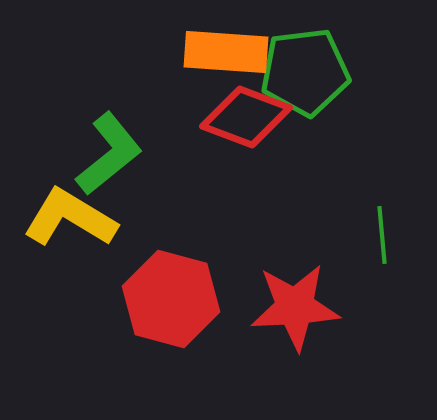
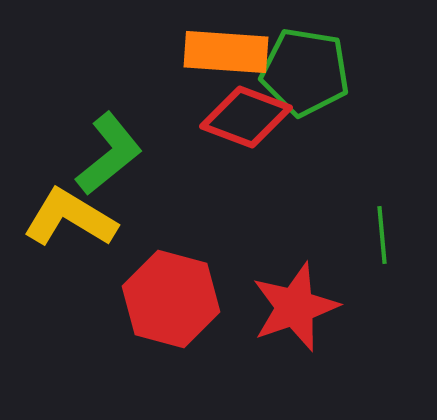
green pentagon: rotated 16 degrees clockwise
red star: rotated 16 degrees counterclockwise
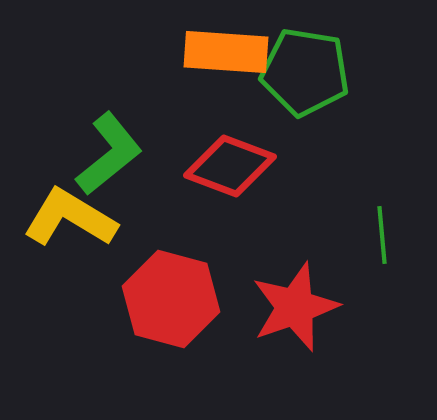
red diamond: moved 16 px left, 49 px down
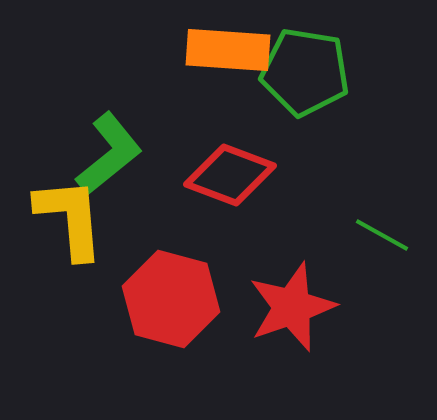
orange rectangle: moved 2 px right, 2 px up
red diamond: moved 9 px down
yellow L-shape: rotated 54 degrees clockwise
green line: rotated 56 degrees counterclockwise
red star: moved 3 px left
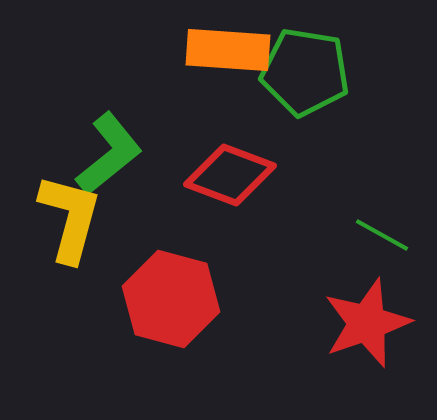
yellow L-shape: rotated 20 degrees clockwise
red star: moved 75 px right, 16 px down
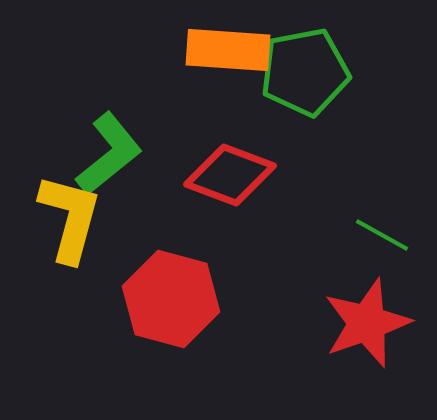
green pentagon: rotated 20 degrees counterclockwise
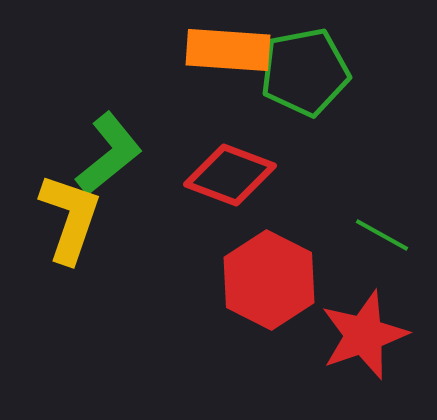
yellow L-shape: rotated 4 degrees clockwise
red hexagon: moved 98 px right, 19 px up; rotated 12 degrees clockwise
red star: moved 3 px left, 12 px down
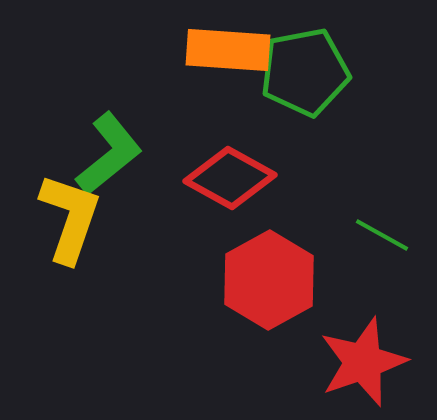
red diamond: moved 3 px down; rotated 8 degrees clockwise
red hexagon: rotated 4 degrees clockwise
red star: moved 1 px left, 27 px down
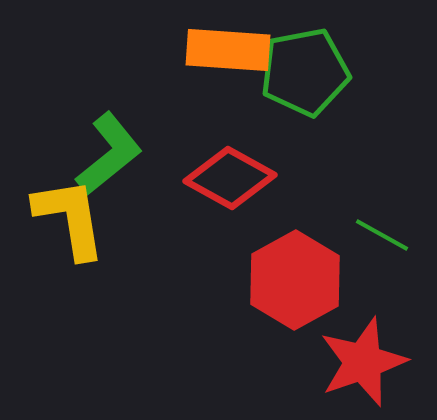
yellow L-shape: rotated 28 degrees counterclockwise
red hexagon: moved 26 px right
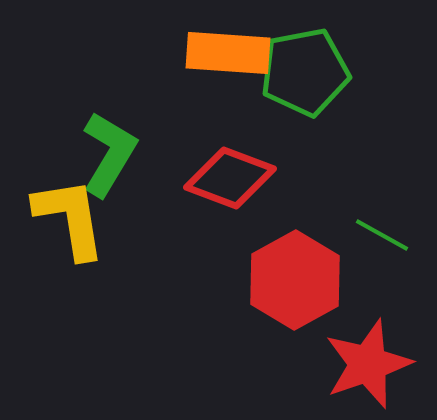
orange rectangle: moved 3 px down
green L-shape: rotated 20 degrees counterclockwise
red diamond: rotated 8 degrees counterclockwise
red star: moved 5 px right, 2 px down
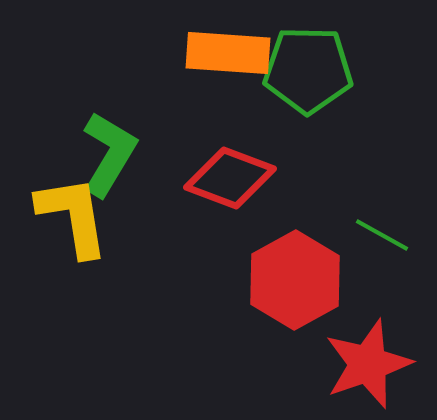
green pentagon: moved 3 px right, 2 px up; rotated 12 degrees clockwise
yellow L-shape: moved 3 px right, 2 px up
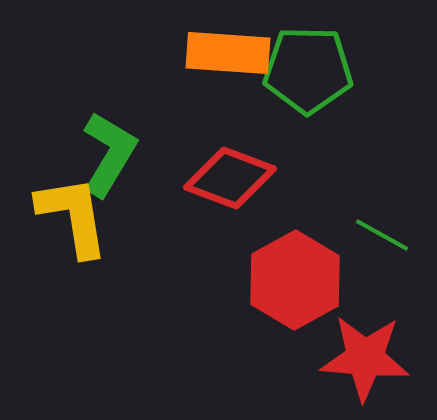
red star: moved 3 px left, 6 px up; rotated 24 degrees clockwise
